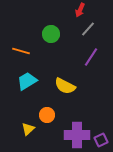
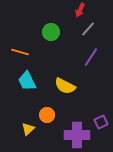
green circle: moved 2 px up
orange line: moved 1 px left, 1 px down
cyan trapezoid: rotated 85 degrees counterclockwise
purple square: moved 18 px up
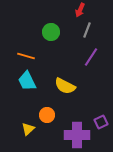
gray line: moved 1 px left, 1 px down; rotated 21 degrees counterclockwise
orange line: moved 6 px right, 4 px down
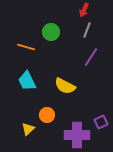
red arrow: moved 4 px right
orange line: moved 9 px up
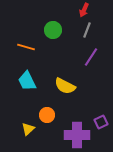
green circle: moved 2 px right, 2 px up
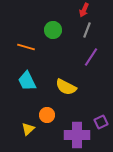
yellow semicircle: moved 1 px right, 1 px down
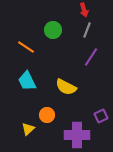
red arrow: rotated 40 degrees counterclockwise
orange line: rotated 18 degrees clockwise
purple square: moved 6 px up
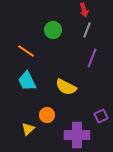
orange line: moved 4 px down
purple line: moved 1 px right, 1 px down; rotated 12 degrees counterclockwise
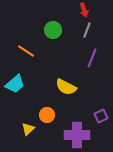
cyan trapezoid: moved 12 px left, 3 px down; rotated 105 degrees counterclockwise
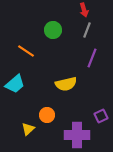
yellow semicircle: moved 3 px up; rotated 40 degrees counterclockwise
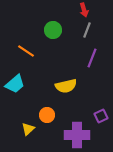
yellow semicircle: moved 2 px down
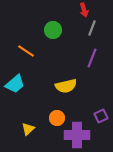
gray line: moved 5 px right, 2 px up
orange circle: moved 10 px right, 3 px down
